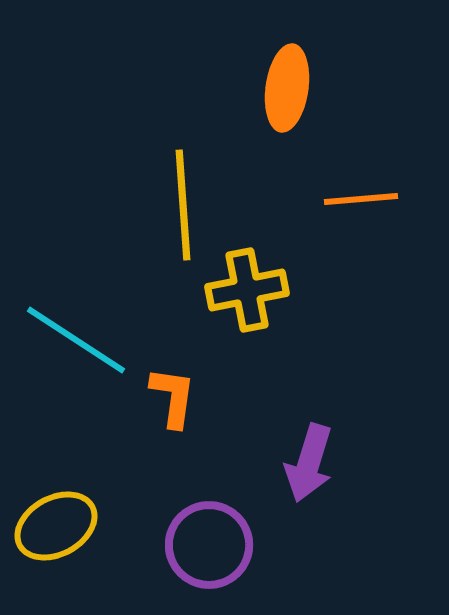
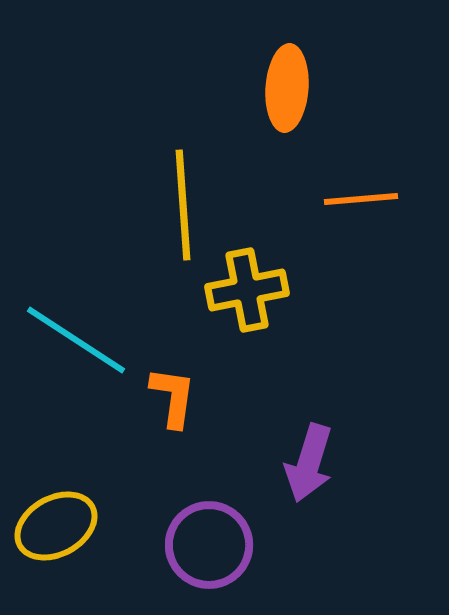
orange ellipse: rotated 4 degrees counterclockwise
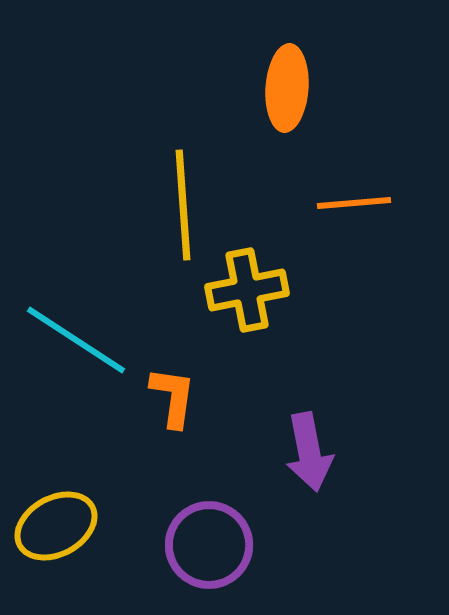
orange line: moved 7 px left, 4 px down
purple arrow: moved 11 px up; rotated 28 degrees counterclockwise
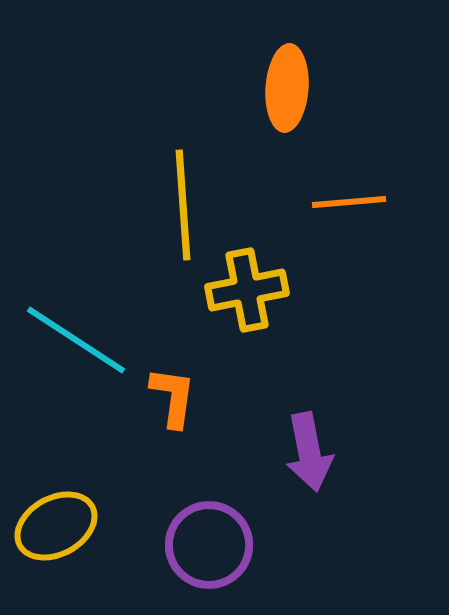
orange line: moved 5 px left, 1 px up
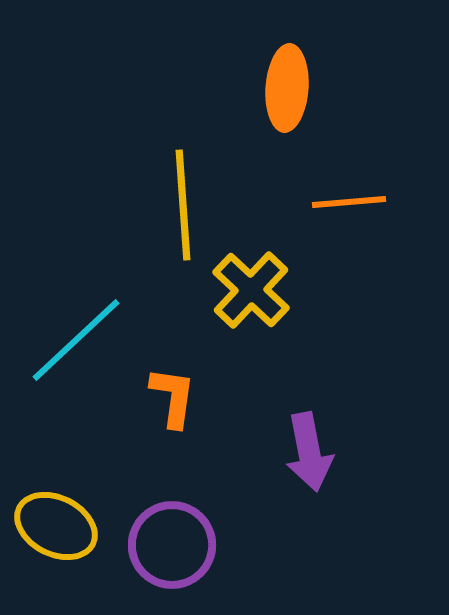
yellow cross: moved 4 px right; rotated 36 degrees counterclockwise
cyan line: rotated 76 degrees counterclockwise
yellow ellipse: rotated 56 degrees clockwise
purple circle: moved 37 px left
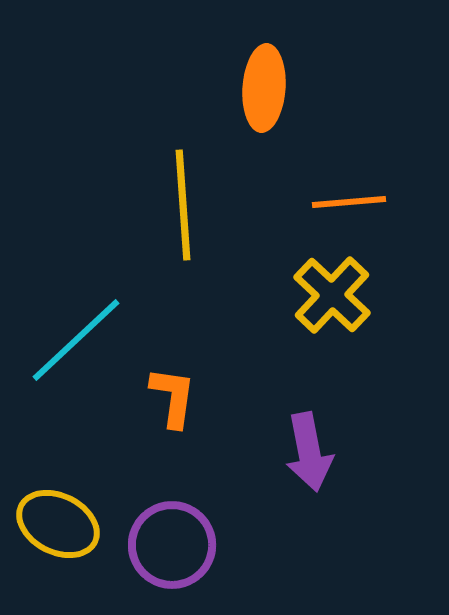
orange ellipse: moved 23 px left
yellow cross: moved 81 px right, 5 px down
yellow ellipse: moved 2 px right, 2 px up
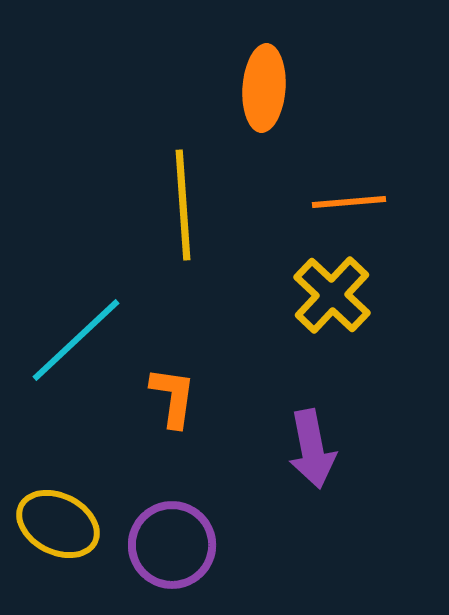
purple arrow: moved 3 px right, 3 px up
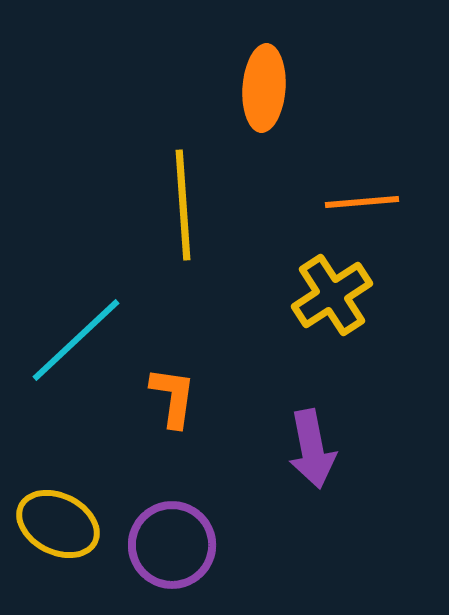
orange line: moved 13 px right
yellow cross: rotated 14 degrees clockwise
